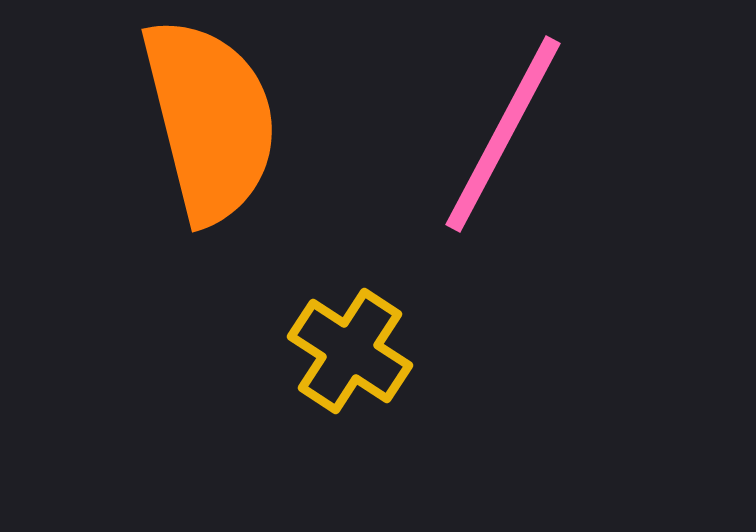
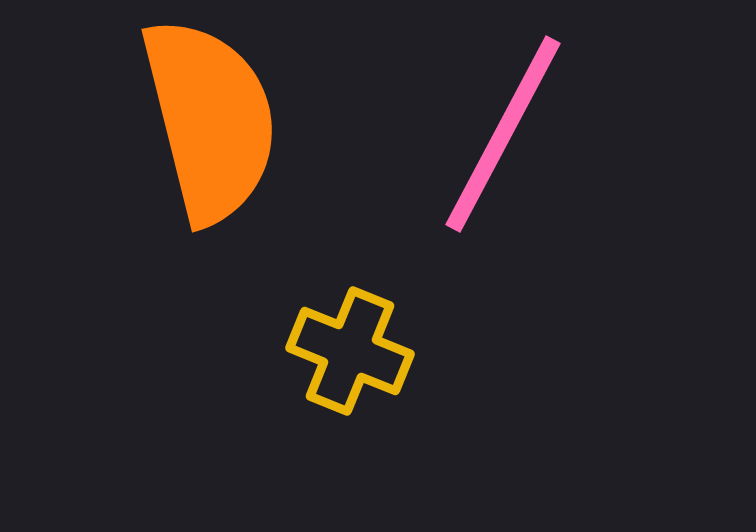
yellow cross: rotated 11 degrees counterclockwise
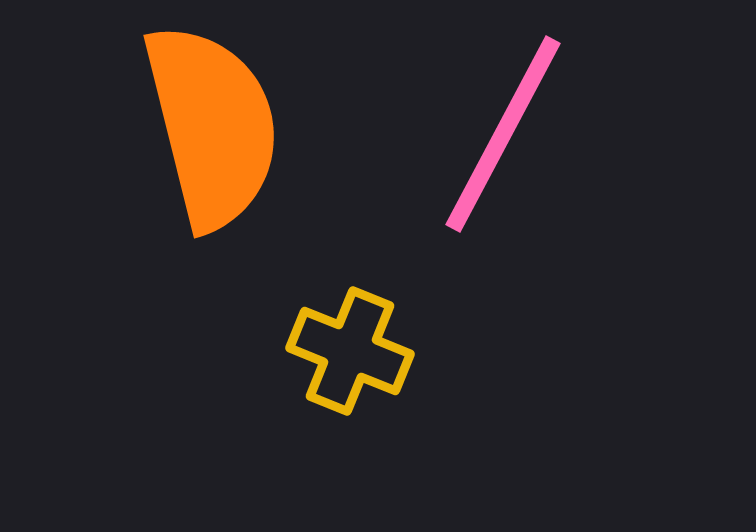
orange semicircle: moved 2 px right, 6 px down
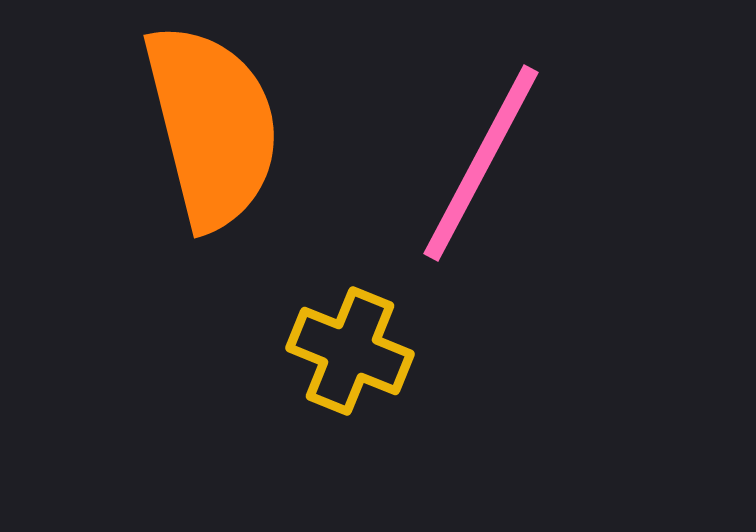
pink line: moved 22 px left, 29 px down
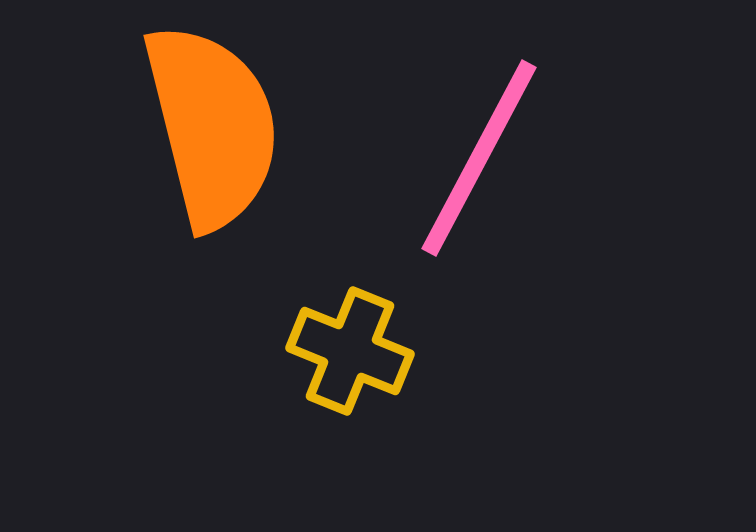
pink line: moved 2 px left, 5 px up
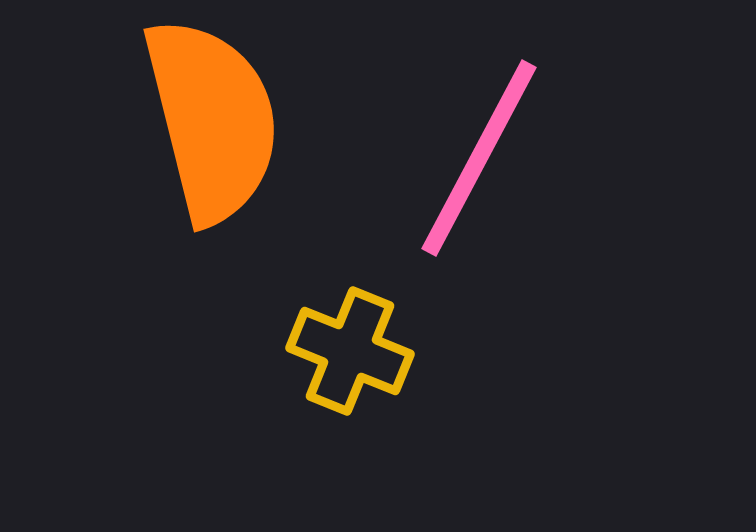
orange semicircle: moved 6 px up
